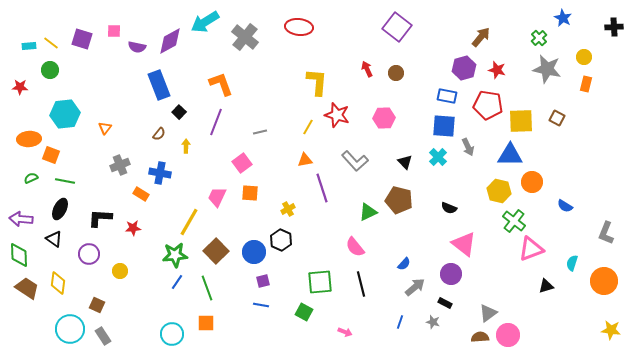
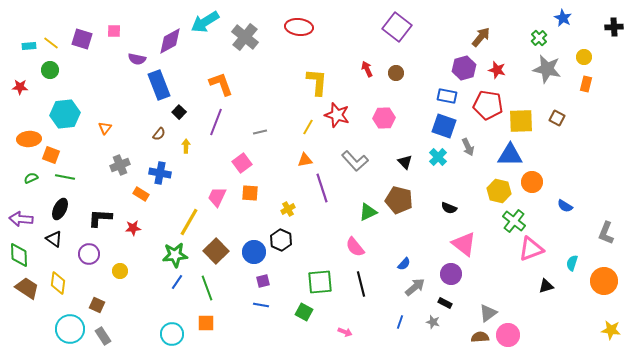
purple semicircle at (137, 47): moved 12 px down
blue square at (444, 126): rotated 15 degrees clockwise
green line at (65, 181): moved 4 px up
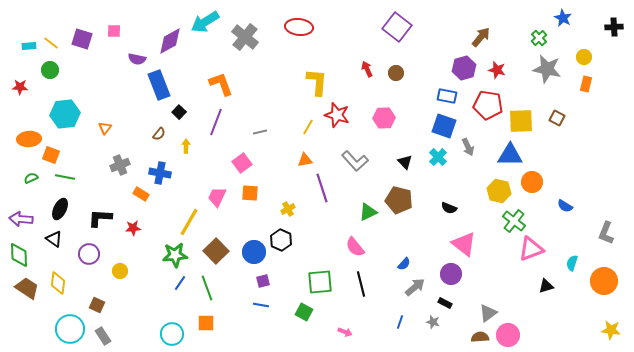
blue line at (177, 282): moved 3 px right, 1 px down
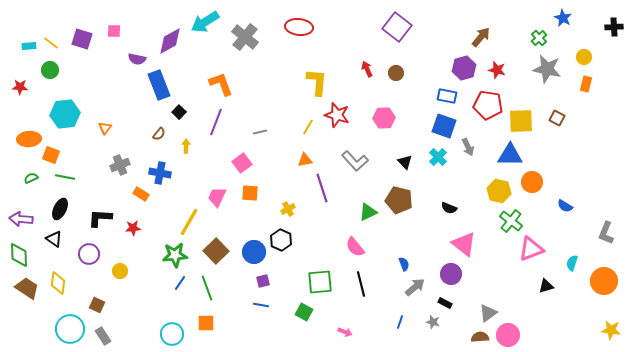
green cross at (514, 221): moved 3 px left
blue semicircle at (404, 264): rotated 64 degrees counterclockwise
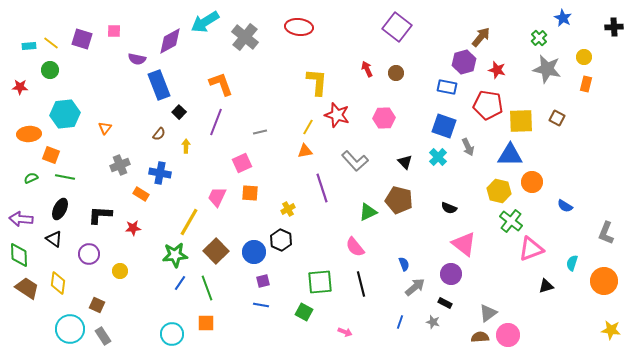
purple hexagon at (464, 68): moved 6 px up
blue rectangle at (447, 96): moved 9 px up
orange ellipse at (29, 139): moved 5 px up
orange triangle at (305, 160): moved 9 px up
pink square at (242, 163): rotated 12 degrees clockwise
black L-shape at (100, 218): moved 3 px up
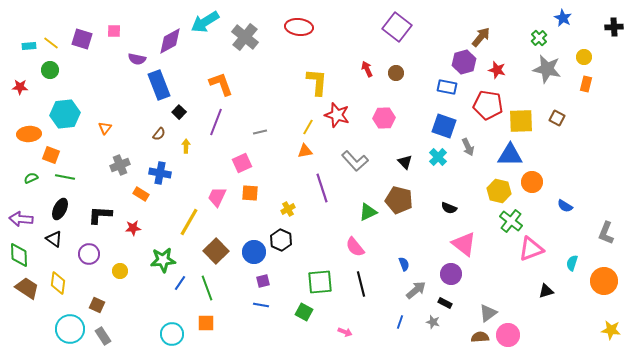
green star at (175, 255): moved 12 px left, 5 px down
black triangle at (546, 286): moved 5 px down
gray arrow at (415, 287): moved 1 px right, 3 px down
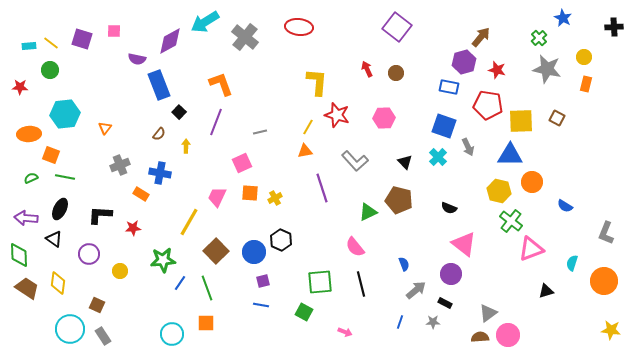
blue rectangle at (447, 87): moved 2 px right
yellow cross at (288, 209): moved 13 px left, 11 px up
purple arrow at (21, 219): moved 5 px right, 1 px up
gray star at (433, 322): rotated 16 degrees counterclockwise
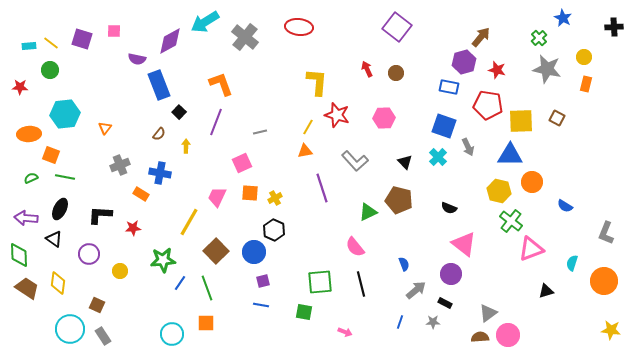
black hexagon at (281, 240): moved 7 px left, 10 px up
green square at (304, 312): rotated 18 degrees counterclockwise
